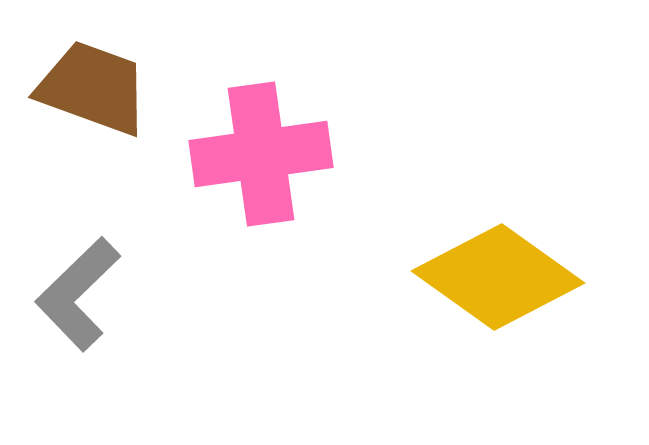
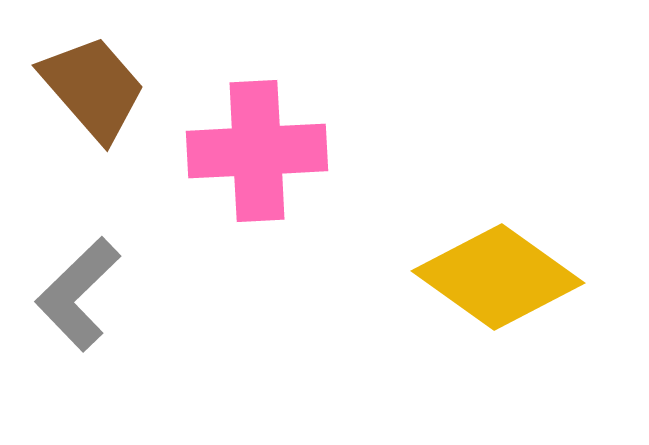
brown trapezoid: rotated 29 degrees clockwise
pink cross: moved 4 px left, 3 px up; rotated 5 degrees clockwise
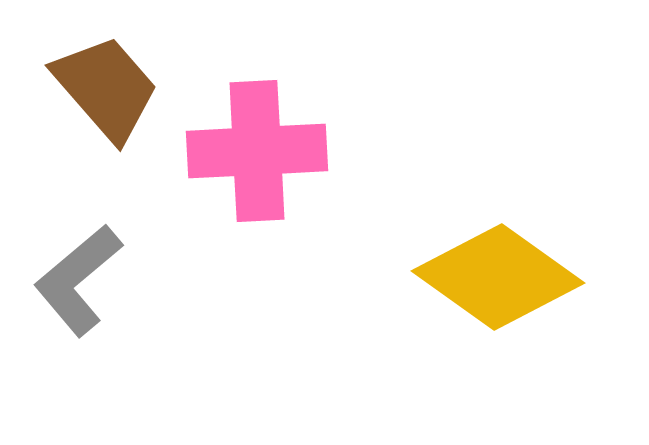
brown trapezoid: moved 13 px right
gray L-shape: moved 14 px up; rotated 4 degrees clockwise
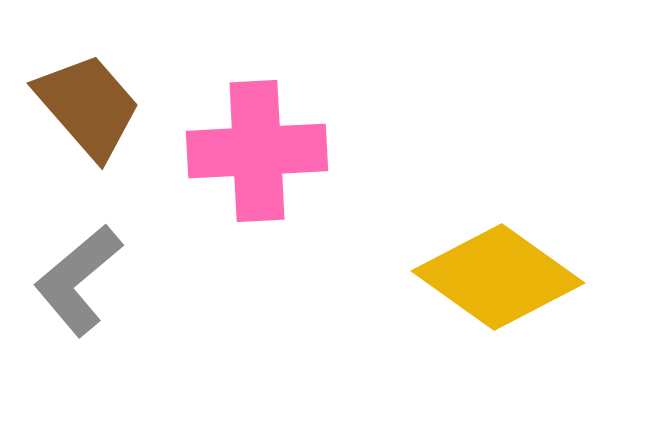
brown trapezoid: moved 18 px left, 18 px down
